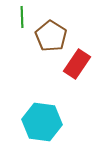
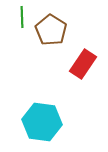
brown pentagon: moved 6 px up
red rectangle: moved 6 px right
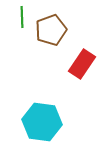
brown pentagon: rotated 20 degrees clockwise
red rectangle: moved 1 px left
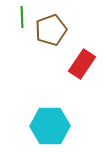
cyan hexagon: moved 8 px right, 4 px down; rotated 9 degrees counterclockwise
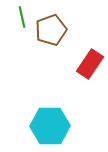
green line: rotated 10 degrees counterclockwise
red rectangle: moved 8 px right
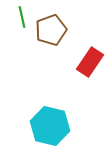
red rectangle: moved 2 px up
cyan hexagon: rotated 15 degrees clockwise
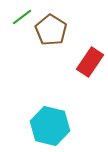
green line: rotated 65 degrees clockwise
brown pentagon: rotated 20 degrees counterclockwise
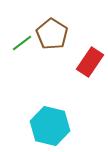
green line: moved 26 px down
brown pentagon: moved 1 px right, 4 px down
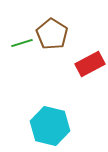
green line: rotated 20 degrees clockwise
red rectangle: moved 2 px down; rotated 28 degrees clockwise
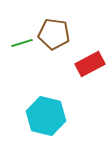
brown pentagon: moved 2 px right; rotated 24 degrees counterclockwise
cyan hexagon: moved 4 px left, 10 px up
